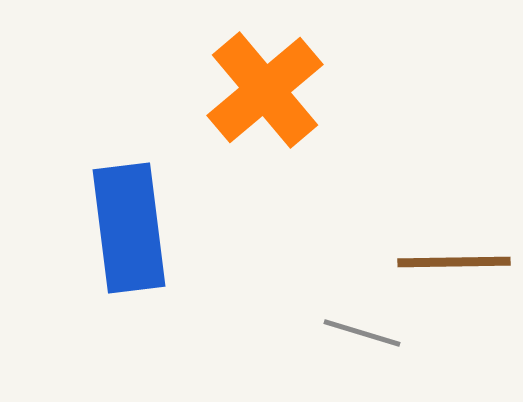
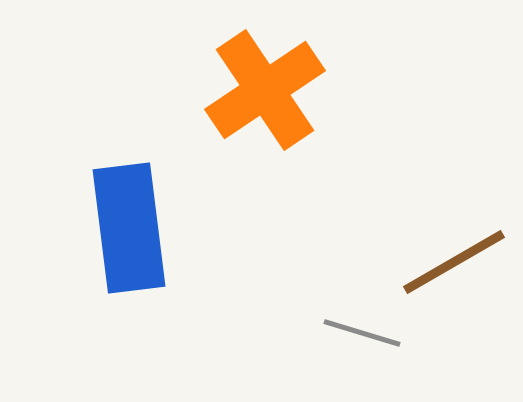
orange cross: rotated 6 degrees clockwise
brown line: rotated 29 degrees counterclockwise
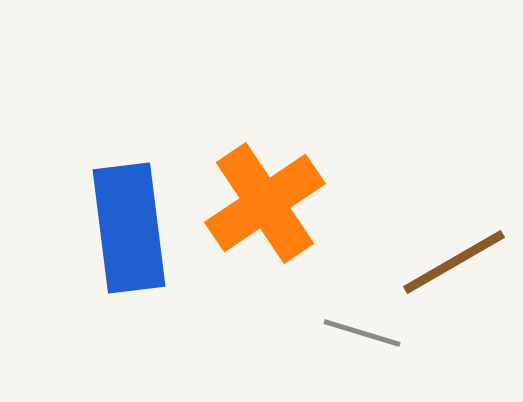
orange cross: moved 113 px down
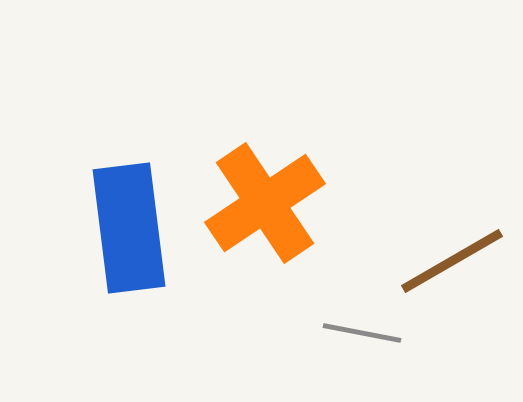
brown line: moved 2 px left, 1 px up
gray line: rotated 6 degrees counterclockwise
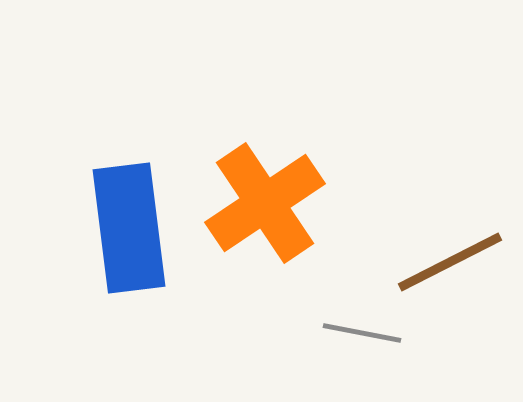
brown line: moved 2 px left, 1 px down; rotated 3 degrees clockwise
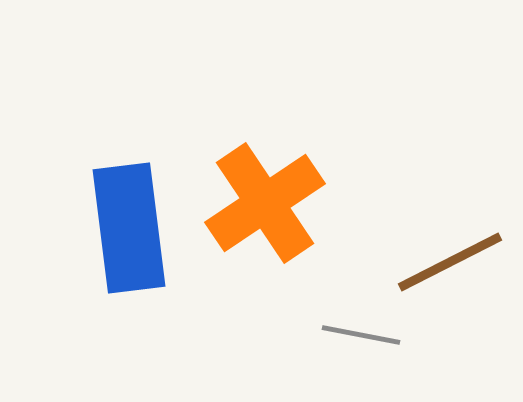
gray line: moved 1 px left, 2 px down
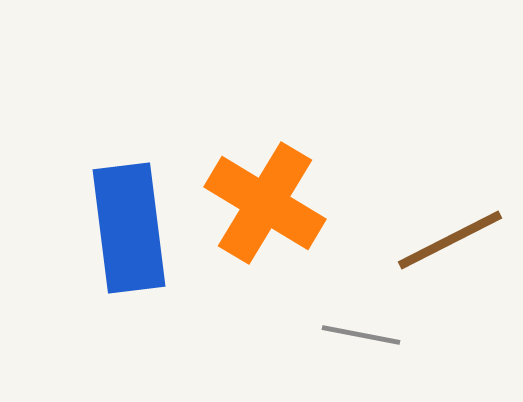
orange cross: rotated 25 degrees counterclockwise
brown line: moved 22 px up
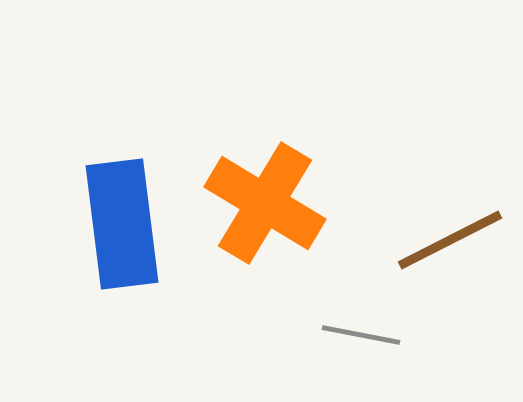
blue rectangle: moved 7 px left, 4 px up
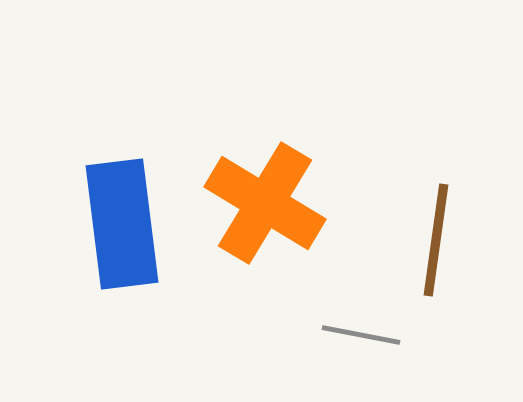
brown line: moved 14 px left; rotated 55 degrees counterclockwise
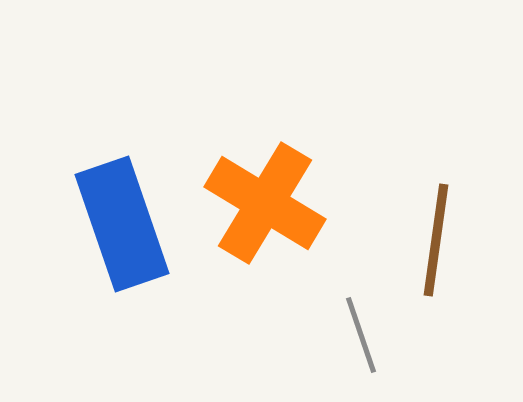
blue rectangle: rotated 12 degrees counterclockwise
gray line: rotated 60 degrees clockwise
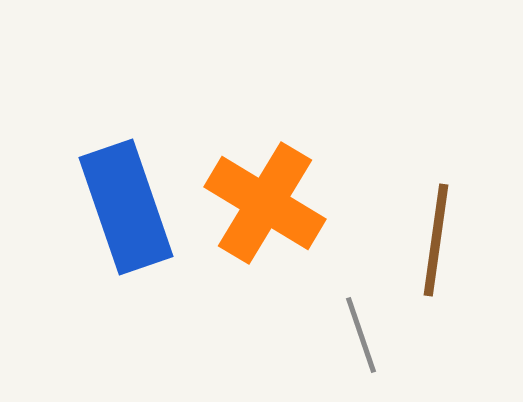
blue rectangle: moved 4 px right, 17 px up
